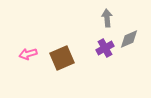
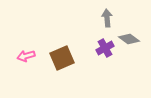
gray diamond: rotated 60 degrees clockwise
pink arrow: moved 2 px left, 2 px down
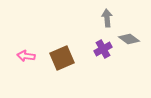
purple cross: moved 2 px left, 1 px down
pink arrow: rotated 24 degrees clockwise
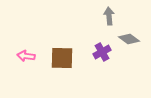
gray arrow: moved 2 px right, 2 px up
purple cross: moved 1 px left, 3 px down
brown square: rotated 25 degrees clockwise
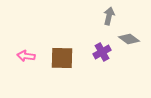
gray arrow: rotated 18 degrees clockwise
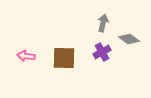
gray arrow: moved 6 px left, 7 px down
brown square: moved 2 px right
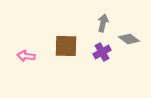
brown square: moved 2 px right, 12 px up
